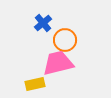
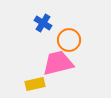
blue cross: rotated 18 degrees counterclockwise
orange circle: moved 4 px right
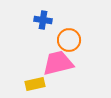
blue cross: moved 3 px up; rotated 24 degrees counterclockwise
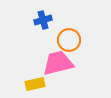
blue cross: rotated 24 degrees counterclockwise
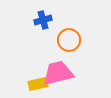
pink trapezoid: moved 10 px down
yellow rectangle: moved 3 px right
